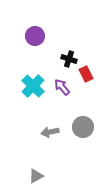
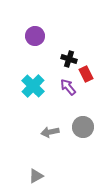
purple arrow: moved 6 px right
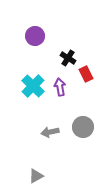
black cross: moved 1 px left, 1 px up; rotated 14 degrees clockwise
purple arrow: moved 8 px left; rotated 30 degrees clockwise
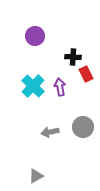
black cross: moved 5 px right, 1 px up; rotated 28 degrees counterclockwise
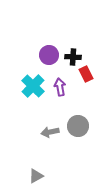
purple circle: moved 14 px right, 19 px down
gray circle: moved 5 px left, 1 px up
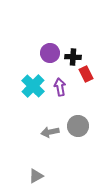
purple circle: moved 1 px right, 2 px up
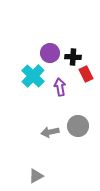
cyan cross: moved 10 px up
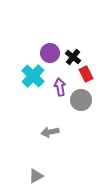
black cross: rotated 35 degrees clockwise
gray circle: moved 3 px right, 26 px up
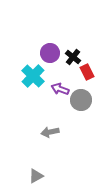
red rectangle: moved 1 px right, 2 px up
purple arrow: moved 2 px down; rotated 60 degrees counterclockwise
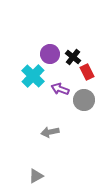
purple circle: moved 1 px down
gray circle: moved 3 px right
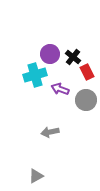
cyan cross: moved 2 px right, 1 px up; rotated 30 degrees clockwise
gray circle: moved 2 px right
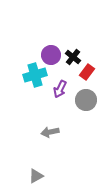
purple circle: moved 1 px right, 1 px down
red rectangle: rotated 63 degrees clockwise
purple arrow: rotated 84 degrees counterclockwise
